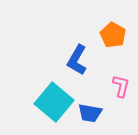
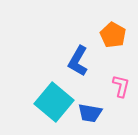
blue L-shape: moved 1 px right, 1 px down
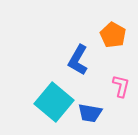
blue L-shape: moved 1 px up
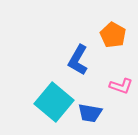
pink L-shape: rotated 95 degrees clockwise
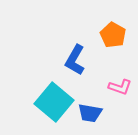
blue L-shape: moved 3 px left
pink L-shape: moved 1 px left, 1 px down
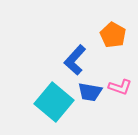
blue L-shape: rotated 12 degrees clockwise
blue trapezoid: moved 21 px up
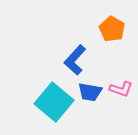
orange pentagon: moved 1 px left, 6 px up
pink L-shape: moved 1 px right, 2 px down
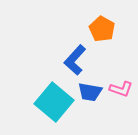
orange pentagon: moved 10 px left
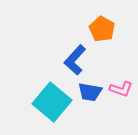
cyan square: moved 2 px left
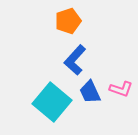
orange pentagon: moved 34 px left, 8 px up; rotated 25 degrees clockwise
blue trapezoid: rotated 55 degrees clockwise
